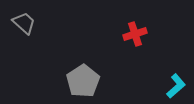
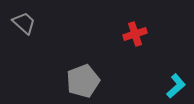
gray pentagon: rotated 12 degrees clockwise
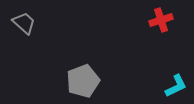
red cross: moved 26 px right, 14 px up
cyan L-shape: rotated 15 degrees clockwise
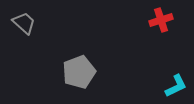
gray pentagon: moved 4 px left, 9 px up
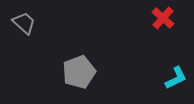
red cross: moved 2 px right, 2 px up; rotated 30 degrees counterclockwise
cyan L-shape: moved 8 px up
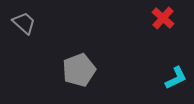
gray pentagon: moved 2 px up
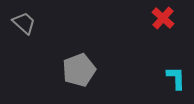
cyan L-shape: rotated 65 degrees counterclockwise
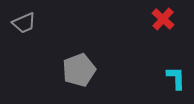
red cross: moved 1 px down
gray trapezoid: rotated 115 degrees clockwise
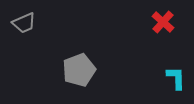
red cross: moved 3 px down
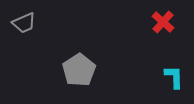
gray pentagon: rotated 12 degrees counterclockwise
cyan L-shape: moved 2 px left, 1 px up
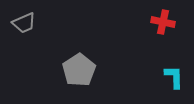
red cross: rotated 30 degrees counterclockwise
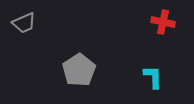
cyan L-shape: moved 21 px left
